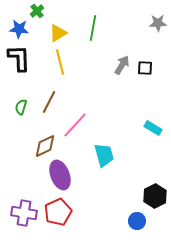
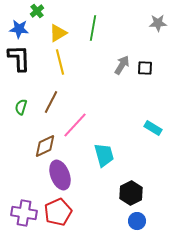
brown line: moved 2 px right
black hexagon: moved 24 px left, 3 px up
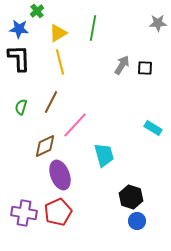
black hexagon: moved 4 px down; rotated 15 degrees counterclockwise
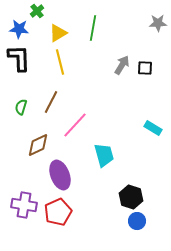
brown diamond: moved 7 px left, 1 px up
purple cross: moved 8 px up
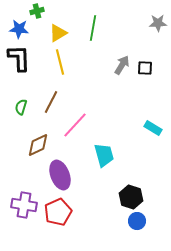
green cross: rotated 24 degrees clockwise
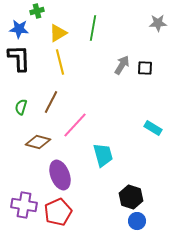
brown diamond: moved 3 px up; rotated 40 degrees clockwise
cyan trapezoid: moved 1 px left
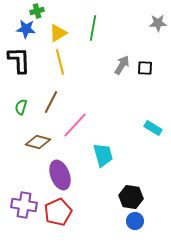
blue star: moved 7 px right
black L-shape: moved 2 px down
black hexagon: rotated 10 degrees counterclockwise
blue circle: moved 2 px left
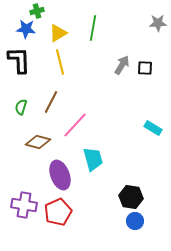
cyan trapezoid: moved 10 px left, 4 px down
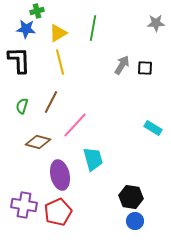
gray star: moved 2 px left
green semicircle: moved 1 px right, 1 px up
purple ellipse: rotated 8 degrees clockwise
